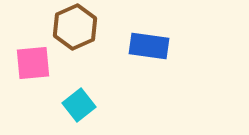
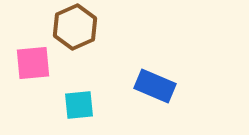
blue rectangle: moved 6 px right, 40 px down; rotated 15 degrees clockwise
cyan square: rotated 32 degrees clockwise
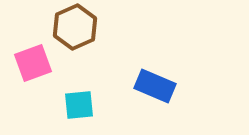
pink square: rotated 15 degrees counterclockwise
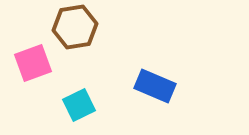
brown hexagon: rotated 15 degrees clockwise
cyan square: rotated 20 degrees counterclockwise
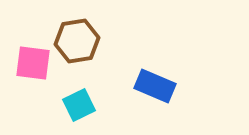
brown hexagon: moved 2 px right, 14 px down
pink square: rotated 27 degrees clockwise
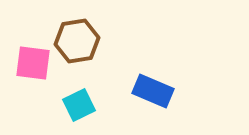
blue rectangle: moved 2 px left, 5 px down
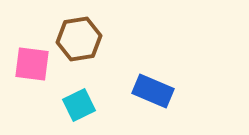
brown hexagon: moved 2 px right, 2 px up
pink square: moved 1 px left, 1 px down
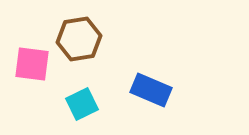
blue rectangle: moved 2 px left, 1 px up
cyan square: moved 3 px right, 1 px up
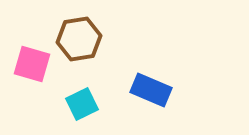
pink square: rotated 9 degrees clockwise
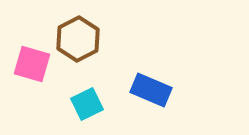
brown hexagon: moved 1 px left; rotated 18 degrees counterclockwise
cyan square: moved 5 px right
